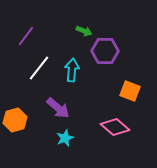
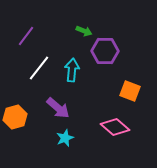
orange hexagon: moved 3 px up
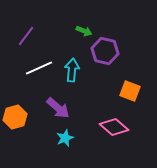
purple hexagon: rotated 12 degrees clockwise
white line: rotated 28 degrees clockwise
pink diamond: moved 1 px left
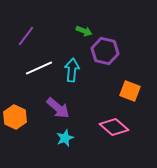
orange hexagon: rotated 20 degrees counterclockwise
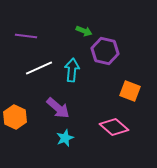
purple line: rotated 60 degrees clockwise
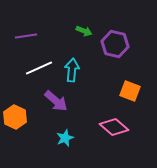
purple line: rotated 15 degrees counterclockwise
purple hexagon: moved 10 px right, 7 px up
purple arrow: moved 2 px left, 7 px up
